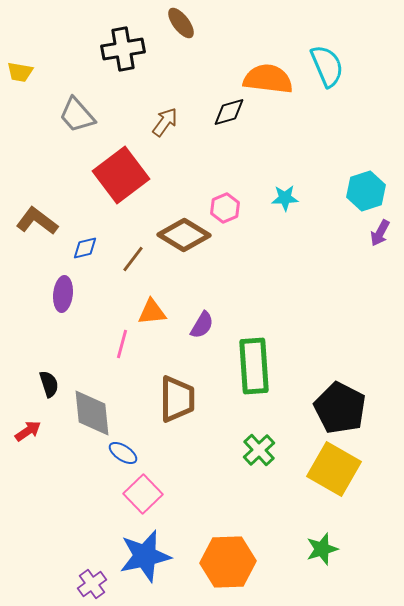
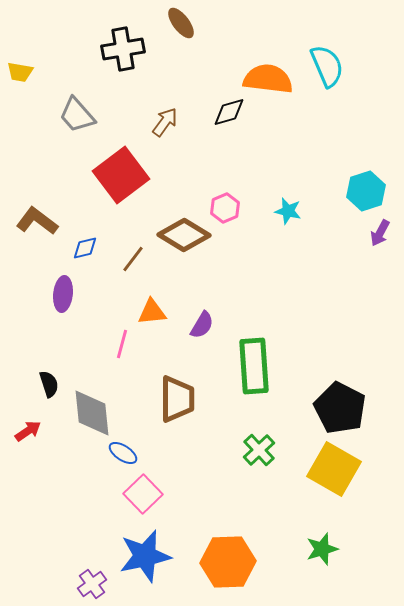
cyan star: moved 3 px right, 13 px down; rotated 16 degrees clockwise
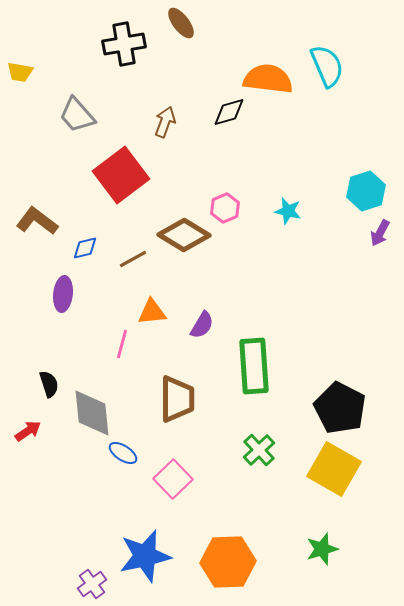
black cross: moved 1 px right, 5 px up
brown arrow: rotated 16 degrees counterclockwise
brown line: rotated 24 degrees clockwise
pink square: moved 30 px right, 15 px up
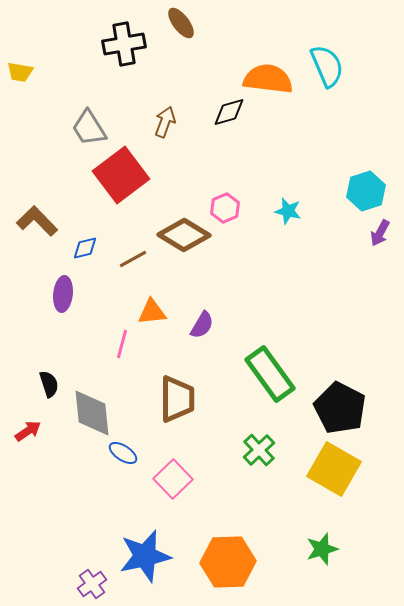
gray trapezoid: moved 12 px right, 13 px down; rotated 9 degrees clockwise
brown L-shape: rotated 9 degrees clockwise
green rectangle: moved 16 px right, 8 px down; rotated 32 degrees counterclockwise
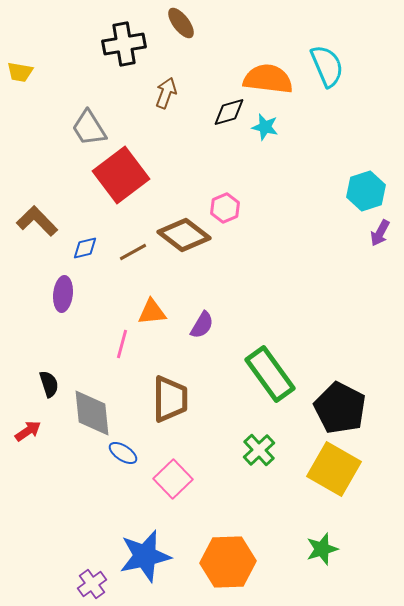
brown arrow: moved 1 px right, 29 px up
cyan star: moved 23 px left, 84 px up
brown diamond: rotated 6 degrees clockwise
brown line: moved 7 px up
brown trapezoid: moved 7 px left
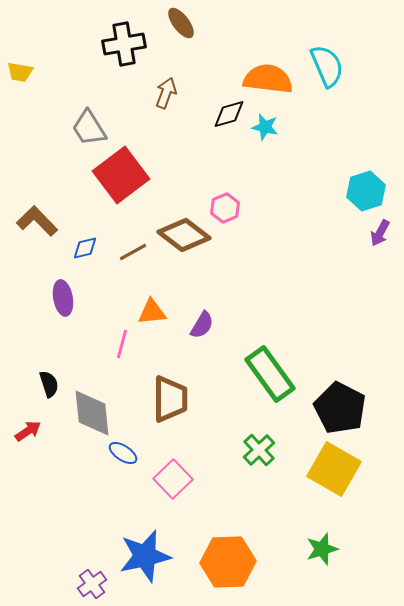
black diamond: moved 2 px down
purple ellipse: moved 4 px down; rotated 16 degrees counterclockwise
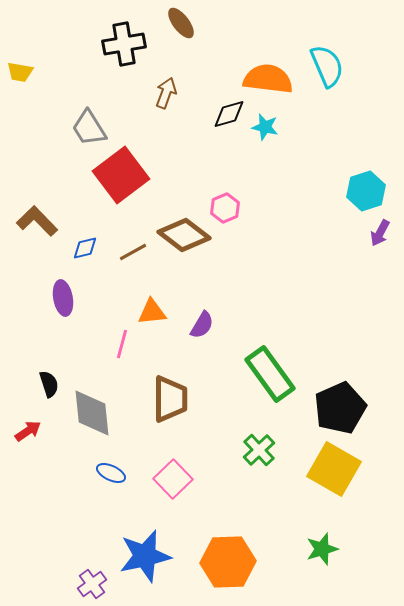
black pentagon: rotated 21 degrees clockwise
blue ellipse: moved 12 px left, 20 px down; rotated 8 degrees counterclockwise
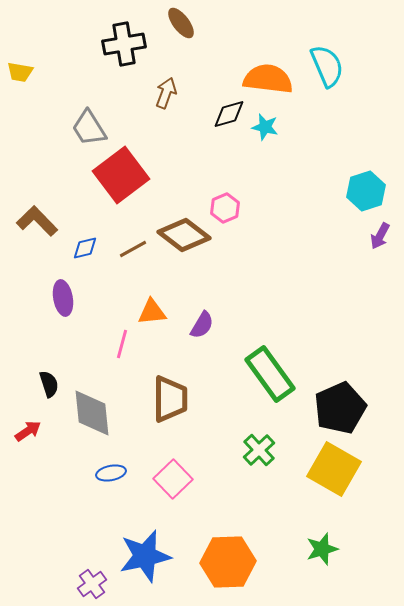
purple arrow: moved 3 px down
brown line: moved 3 px up
blue ellipse: rotated 36 degrees counterclockwise
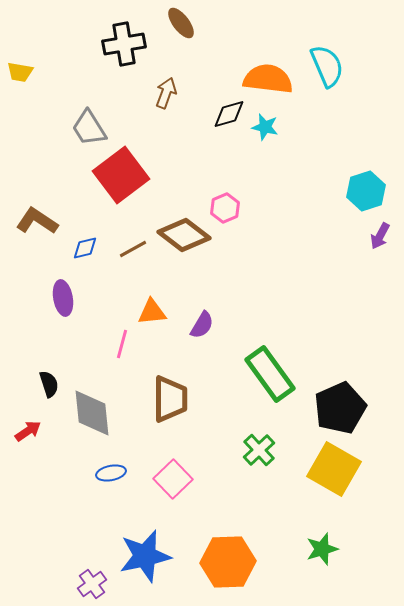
brown L-shape: rotated 12 degrees counterclockwise
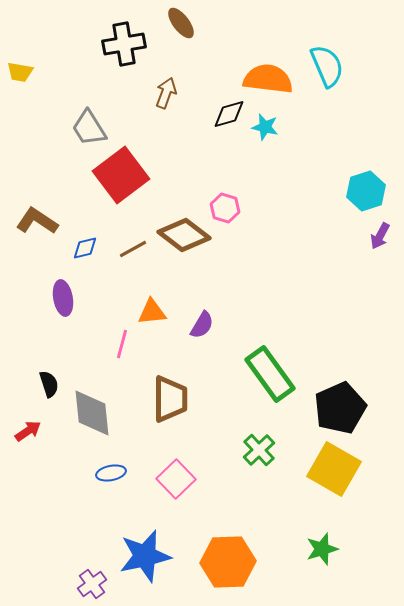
pink hexagon: rotated 20 degrees counterclockwise
pink square: moved 3 px right
